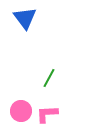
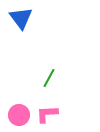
blue triangle: moved 4 px left
pink circle: moved 2 px left, 4 px down
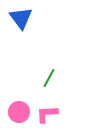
pink circle: moved 3 px up
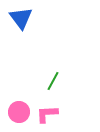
green line: moved 4 px right, 3 px down
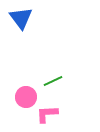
green line: rotated 36 degrees clockwise
pink circle: moved 7 px right, 15 px up
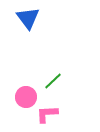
blue triangle: moved 7 px right
green line: rotated 18 degrees counterclockwise
